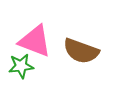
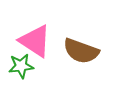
pink triangle: rotated 12 degrees clockwise
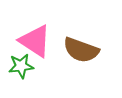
brown semicircle: moved 1 px up
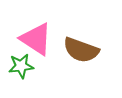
pink triangle: moved 1 px right, 2 px up
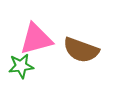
pink triangle: rotated 48 degrees counterclockwise
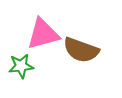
pink triangle: moved 7 px right, 5 px up
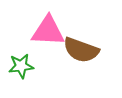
pink triangle: moved 5 px right, 3 px up; rotated 18 degrees clockwise
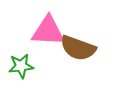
brown semicircle: moved 3 px left, 2 px up
